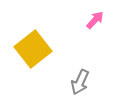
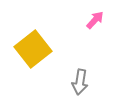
gray arrow: rotated 15 degrees counterclockwise
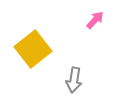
gray arrow: moved 6 px left, 2 px up
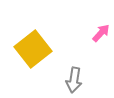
pink arrow: moved 6 px right, 13 px down
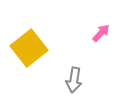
yellow square: moved 4 px left, 1 px up
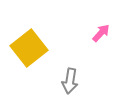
gray arrow: moved 4 px left, 1 px down
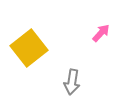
gray arrow: moved 2 px right, 1 px down
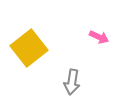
pink arrow: moved 2 px left, 4 px down; rotated 72 degrees clockwise
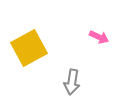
yellow square: rotated 9 degrees clockwise
